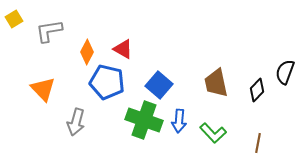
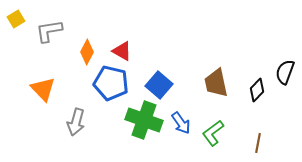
yellow square: moved 2 px right
red triangle: moved 1 px left, 2 px down
blue pentagon: moved 4 px right, 1 px down
blue arrow: moved 2 px right, 2 px down; rotated 40 degrees counterclockwise
green L-shape: rotated 96 degrees clockwise
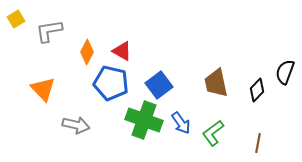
blue square: rotated 12 degrees clockwise
gray arrow: moved 3 px down; rotated 92 degrees counterclockwise
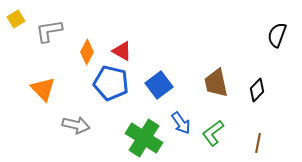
black semicircle: moved 8 px left, 37 px up
green cross: moved 18 px down; rotated 12 degrees clockwise
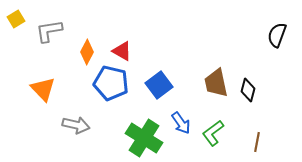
black diamond: moved 9 px left; rotated 30 degrees counterclockwise
brown line: moved 1 px left, 1 px up
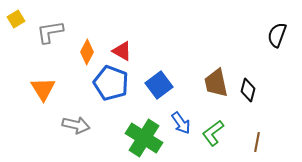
gray L-shape: moved 1 px right, 1 px down
blue pentagon: rotated 8 degrees clockwise
orange triangle: rotated 12 degrees clockwise
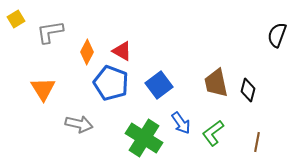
gray arrow: moved 3 px right, 1 px up
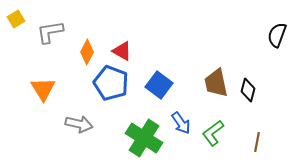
blue square: rotated 16 degrees counterclockwise
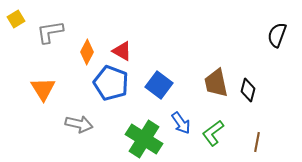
green cross: moved 1 px down
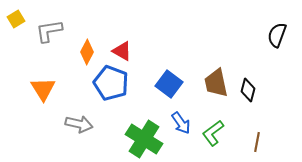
gray L-shape: moved 1 px left, 1 px up
blue square: moved 10 px right, 1 px up
